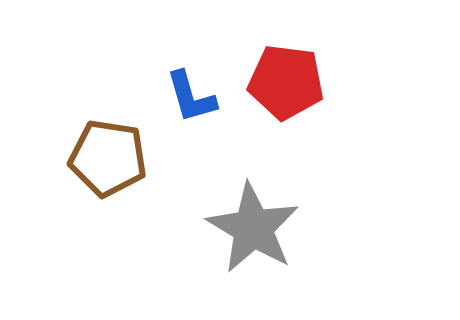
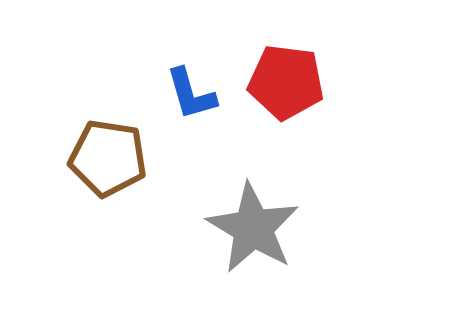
blue L-shape: moved 3 px up
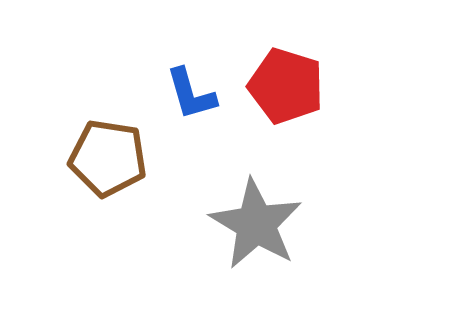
red pentagon: moved 4 px down; rotated 10 degrees clockwise
gray star: moved 3 px right, 4 px up
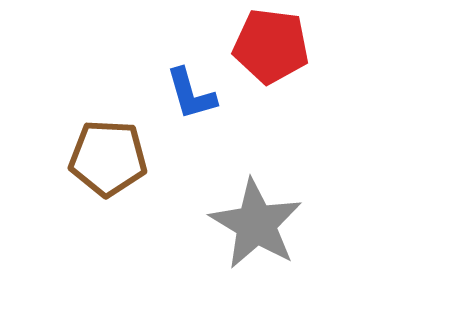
red pentagon: moved 15 px left, 40 px up; rotated 10 degrees counterclockwise
brown pentagon: rotated 6 degrees counterclockwise
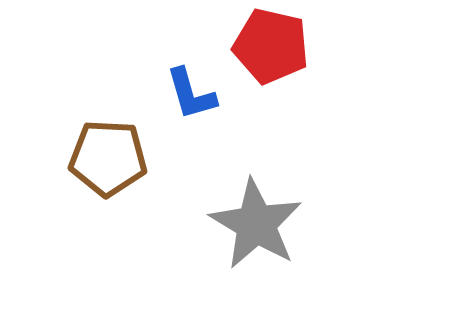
red pentagon: rotated 6 degrees clockwise
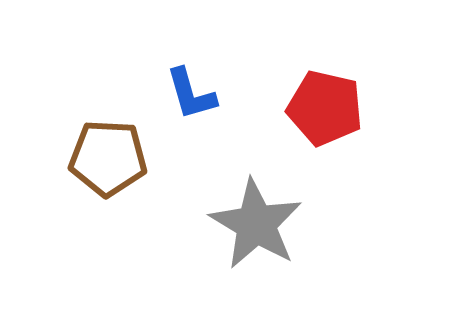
red pentagon: moved 54 px right, 62 px down
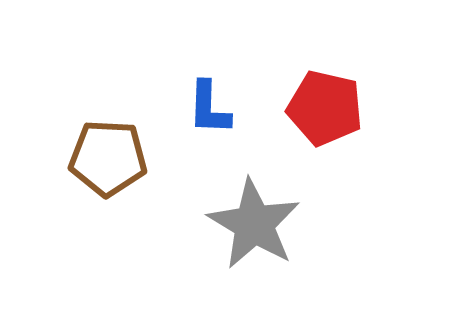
blue L-shape: moved 18 px right, 14 px down; rotated 18 degrees clockwise
gray star: moved 2 px left
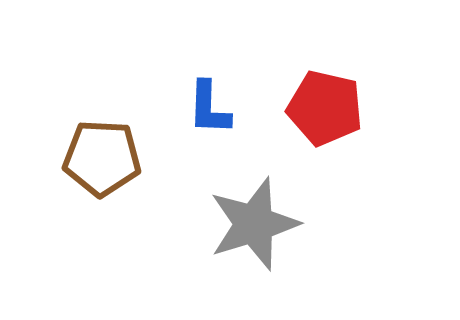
brown pentagon: moved 6 px left
gray star: rotated 24 degrees clockwise
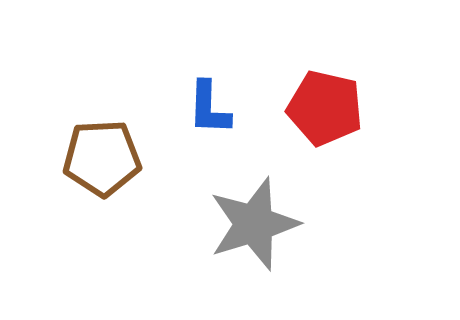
brown pentagon: rotated 6 degrees counterclockwise
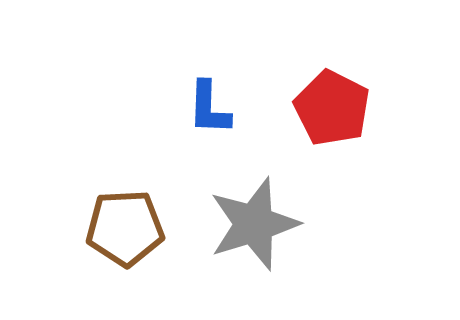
red pentagon: moved 7 px right; rotated 14 degrees clockwise
brown pentagon: moved 23 px right, 70 px down
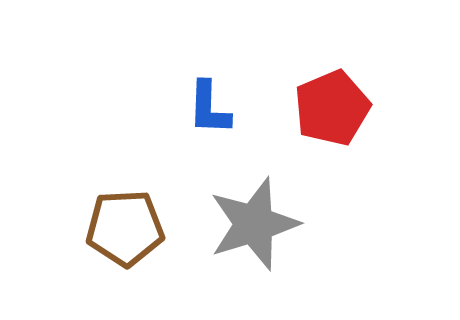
red pentagon: rotated 22 degrees clockwise
